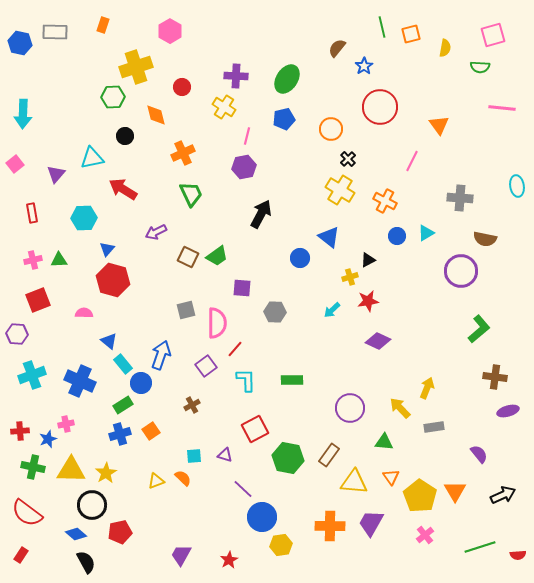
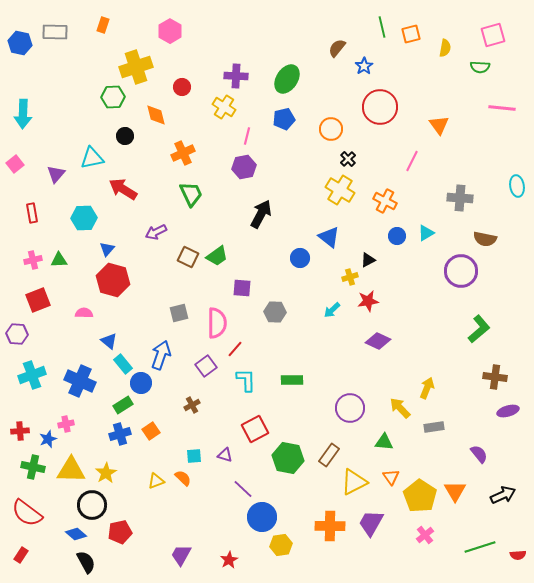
gray square at (186, 310): moved 7 px left, 3 px down
yellow triangle at (354, 482): rotated 32 degrees counterclockwise
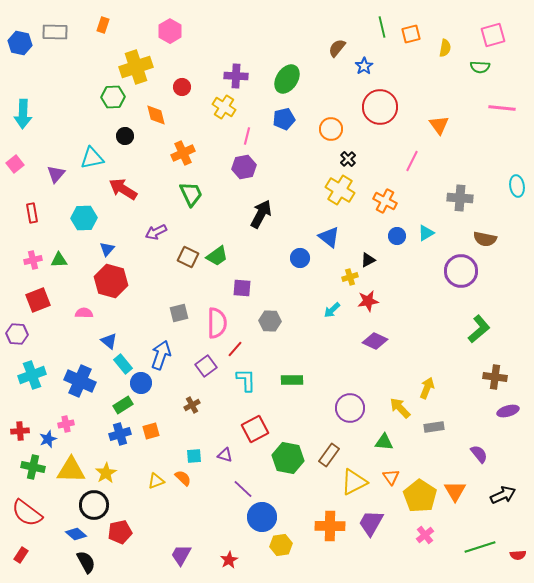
red hexagon at (113, 280): moved 2 px left, 1 px down
gray hexagon at (275, 312): moved 5 px left, 9 px down
purple diamond at (378, 341): moved 3 px left
orange square at (151, 431): rotated 18 degrees clockwise
black circle at (92, 505): moved 2 px right
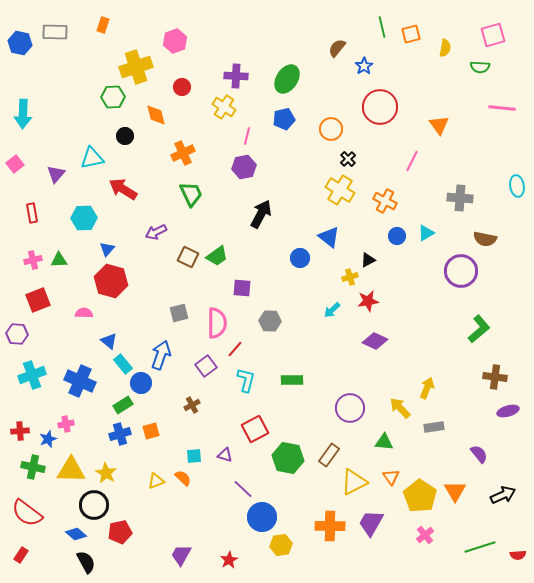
pink hexagon at (170, 31): moved 5 px right, 10 px down; rotated 10 degrees clockwise
cyan L-shape at (246, 380): rotated 15 degrees clockwise
yellow star at (106, 473): rotated 10 degrees counterclockwise
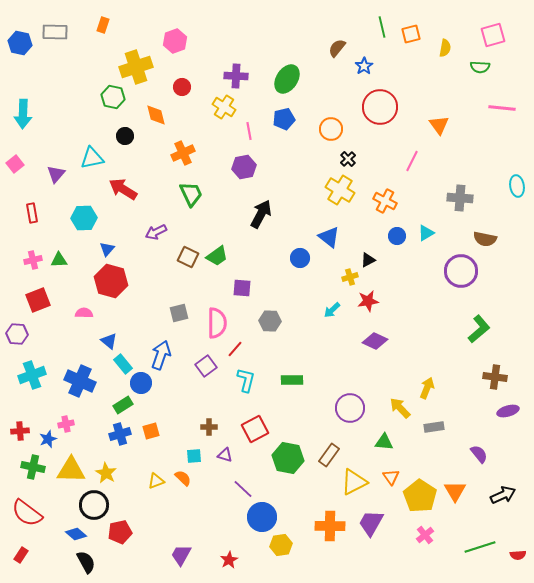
green hexagon at (113, 97): rotated 15 degrees clockwise
pink line at (247, 136): moved 2 px right, 5 px up; rotated 24 degrees counterclockwise
brown cross at (192, 405): moved 17 px right, 22 px down; rotated 28 degrees clockwise
